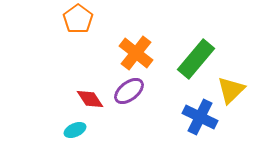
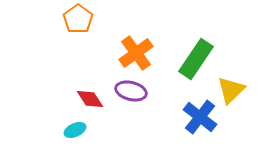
orange cross: rotated 16 degrees clockwise
green rectangle: rotated 6 degrees counterclockwise
purple ellipse: moved 2 px right; rotated 52 degrees clockwise
blue cross: rotated 12 degrees clockwise
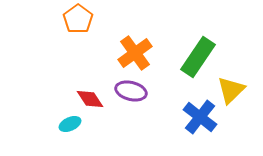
orange cross: moved 1 px left
green rectangle: moved 2 px right, 2 px up
cyan ellipse: moved 5 px left, 6 px up
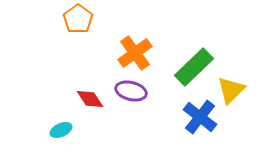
green rectangle: moved 4 px left, 10 px down; rotated 12 degrees clockwise
cyan ellipse: moved 9 px left, 6 px down
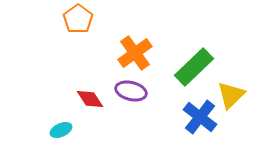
yellow triangle: moved 5 px down
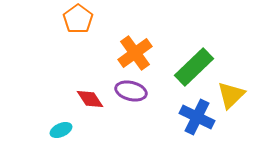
blue cross: moved 3 px left; rotated 12 degrees counterclockwise
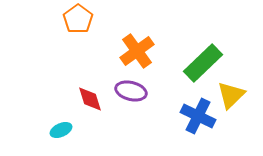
orange cross: moved 2 px right, 2 px up
green rectangle: moved 9 px right, 4 px up
red diamond: rotated 16 degrees clockwise
blue cross: moved 1 px right, 1 px up
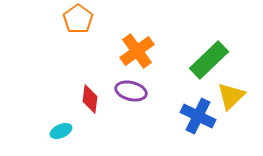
green rectangle: moved 6 px right, 3 px up
yellow triangle: moved 1 px down
red diamond: rotated 24 degrees clockwise
cyan ellipse: moved 1 px down
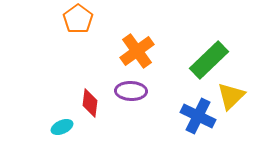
purple ellipse: rotated 12 degrees counterclockwise
red diamond: moved 4 px down
cyan ellipse: moved 1 px right, 4 px up
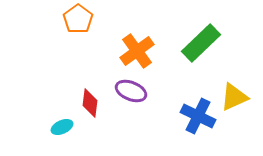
green rectangle: moved 8 px left, 17 px up
purple ellipse: rotated 20 degrees clockwise
yellow triangle: moved 3 px right, 1 px down; rotated 20 degrees clockwise
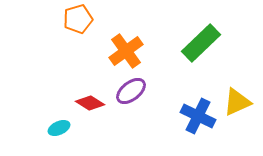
orange pentagon: rotated 20 degrees clockwise
orange cross: moved 11 px left
purple ellipse: rotated 60 degrees counterclockwise
yellow triangle: moved 3 px right, 5 px down
red diamond: rotated 64 degrees counterclockwise
cyan ellipse: moved 3 px left, 1 px down
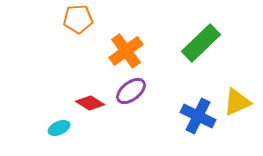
orange pentagon: rotated 12 degrees clockwise
